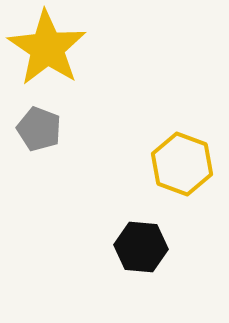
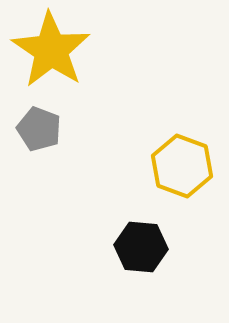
yellow star: moved 4 px right, 2 px down
yellow hexagon: moved 2 px down
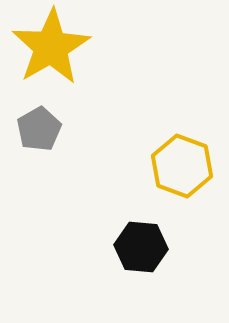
yellow star: moved 3 px up; rotated 8 degrees clockwise
gray pentagon: rotated 21 degrees clockwise
